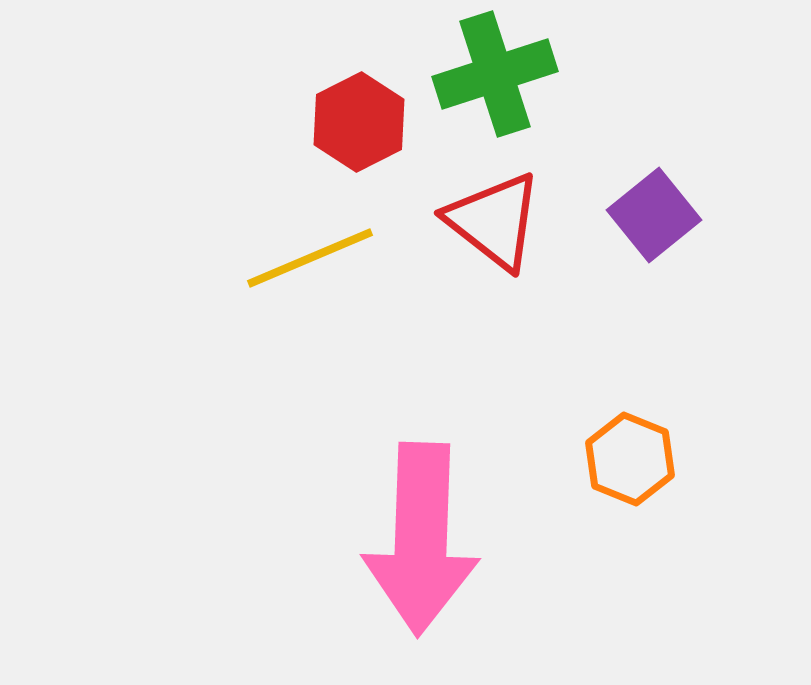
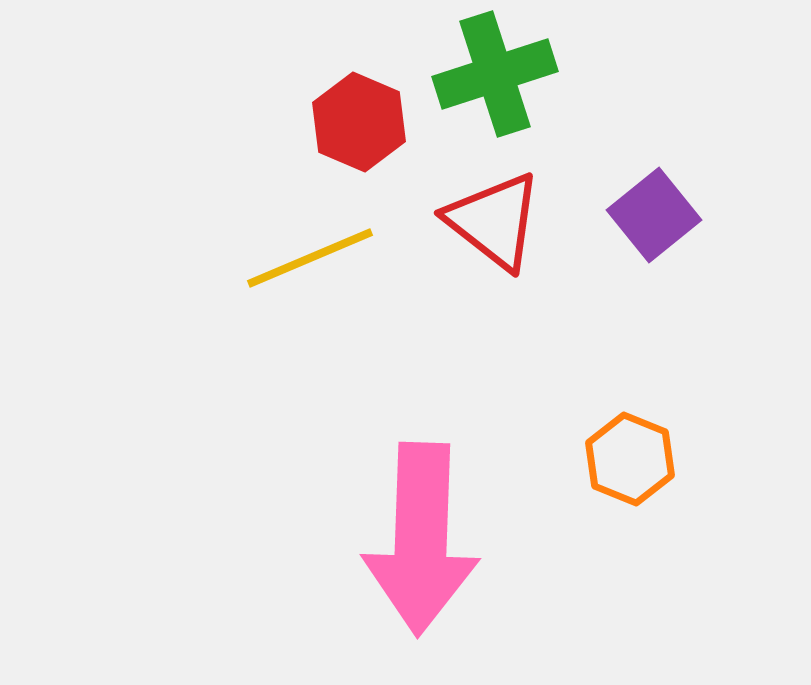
red hexagon: rotated 10 degrees counterclockwise
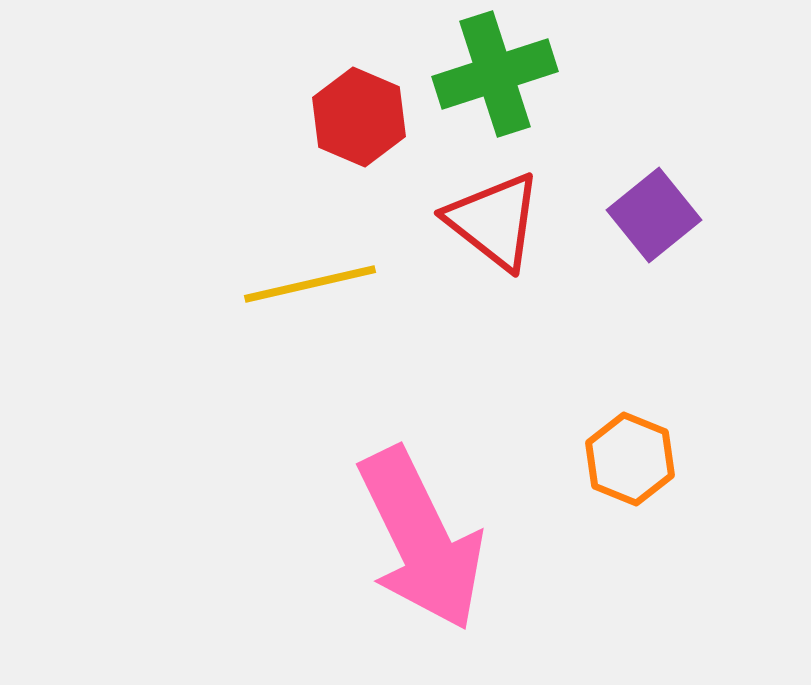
red hexagon: moved 5 px up
yellow line: moved 26 px down; rotated 10 degrees clockwise
pink arrow: rotated 28 degrees counterclockwise
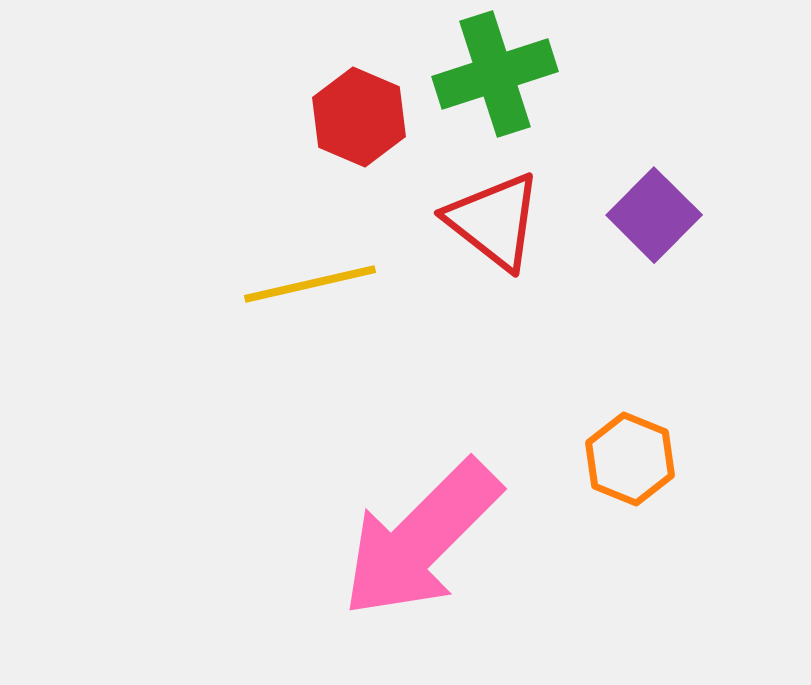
purple square: rotated 6 degrees counterclockwise
pink arrow: rotated 71 degrees clockwise
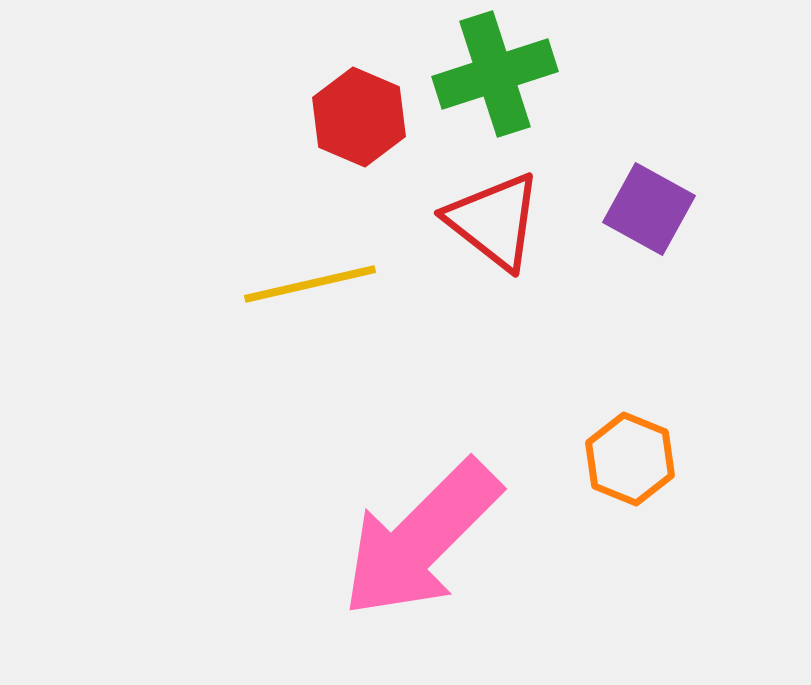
purple square: moved 5 px left, 6 px up; rotated 16 degrees counterclockwise
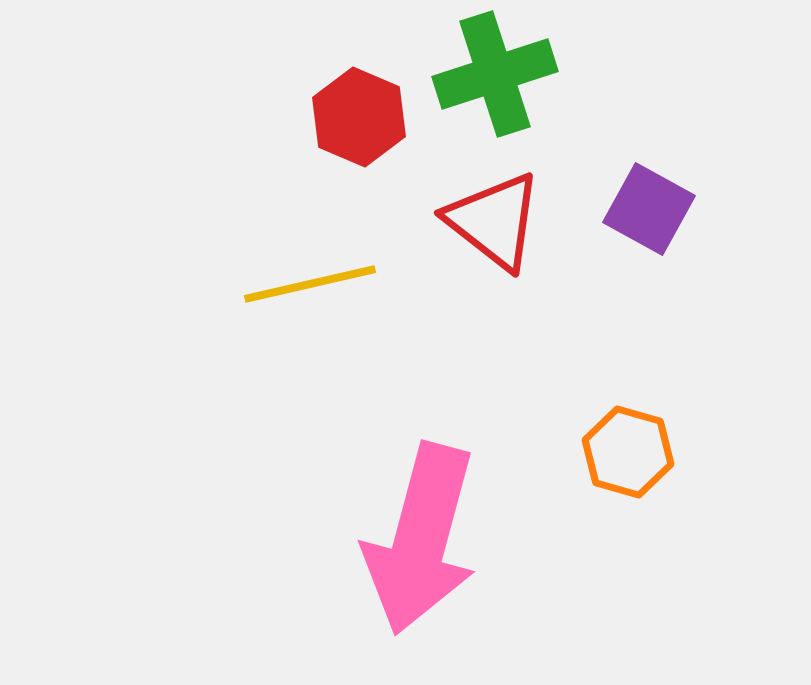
orange hexagon: moved 2 px left, 7 px up; rotated 6 degrees counterclockwise
pink arrow: rotated 30 degrees counterclockwise
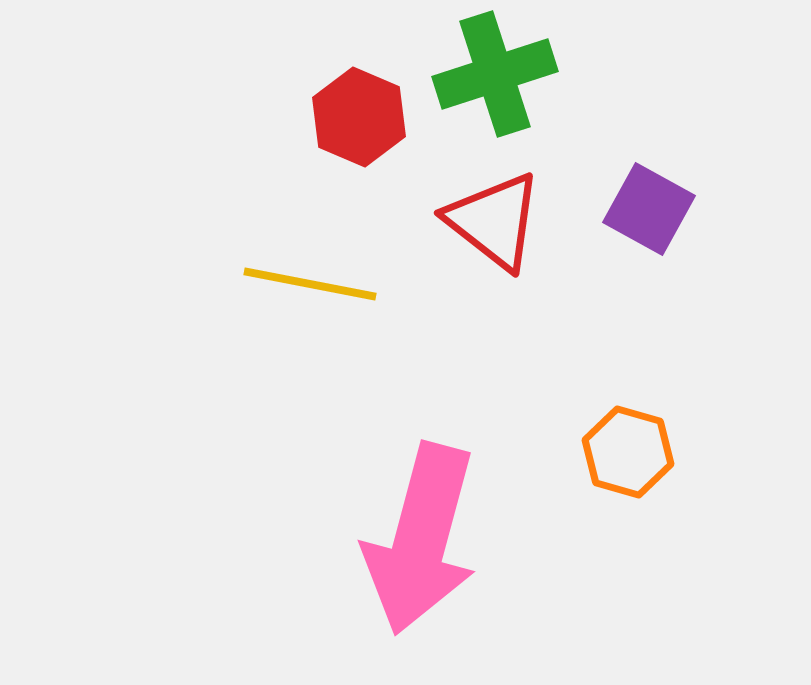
yellow line: rotated 24 degrees clockwise
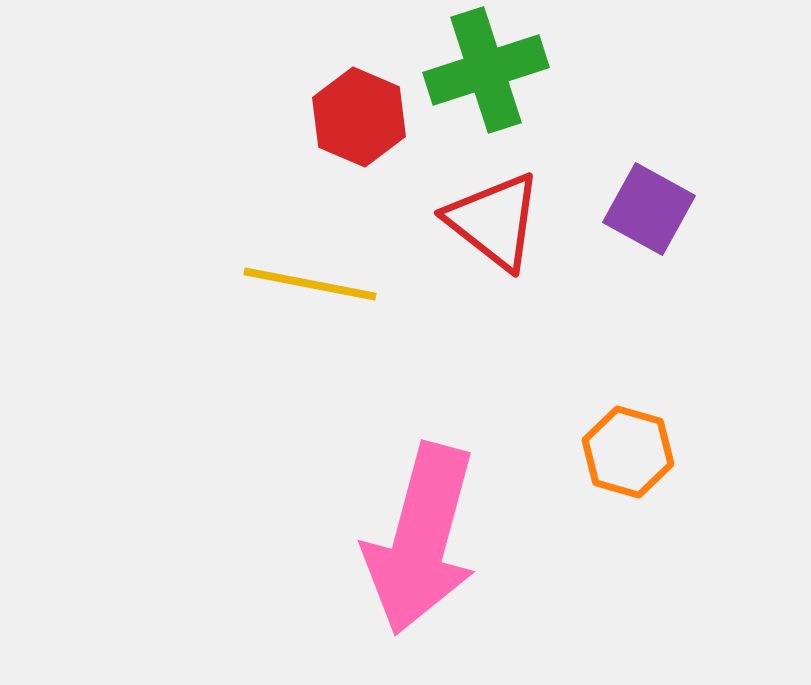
green cross: moved 9 px left, 4 px up
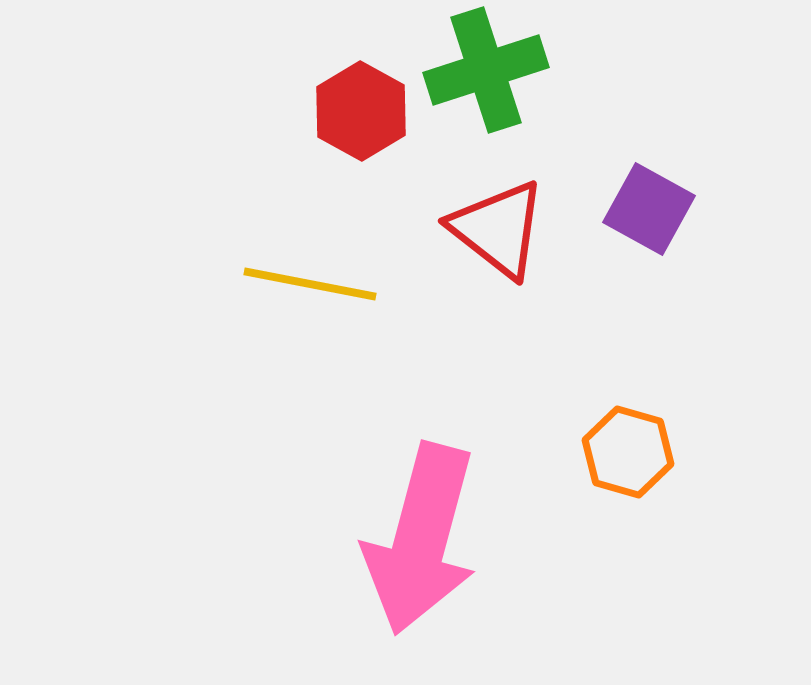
red hexagon: moved 2 px right, 6 px up; rotated 6 degrees clockwise
red triangle: moved 4 px right, 8 px down
